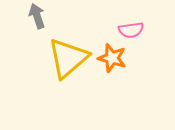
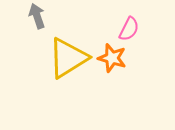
pink semicircle: moved 2 px left, 1 px up; rotated 55 degrees counterclockwise
yellow triangle: rotated 9 degrees clockwise
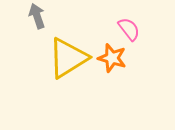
pink semicircle: rotated 65 degrees counterclockwise
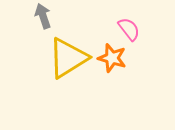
gray arrow: moved 6 px right
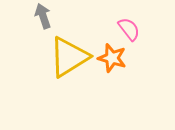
yellow triangle: moved 1 px right, 1 px up
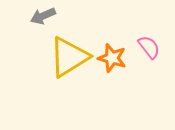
gray arrow: rotated 95 degrees counterclockwise
pink semicircle: moved 20 px right, 18 px down
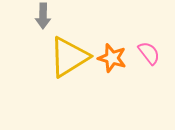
gray arrow: rotated 65 degrees counterclockwise
pink semicircle: moved 6 px down
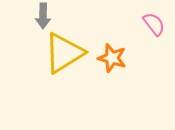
pink semicircle: moved 5 px right, 29 px up
yellow triangle: moved 5 px left, 4 px up
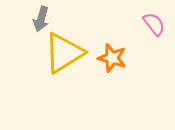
gray arrow: moved 2 px left, 3 px down; rotated 15 degrees clockwise
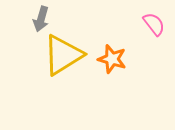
yellow triangle: moved 1 px left, 2 px down
orange star: moved 1 px down
